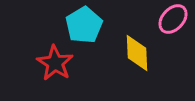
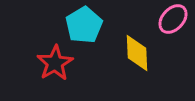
red star: rotated 9 degrees clockwise
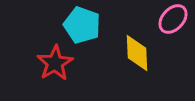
cyan pentagon: moved 2 px left; rotated 21 degrees counterclockwise
